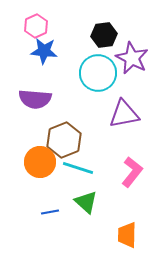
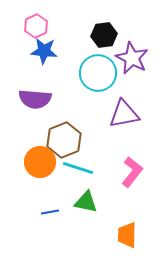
green triangle: rotated 30 degrees counterclockwise
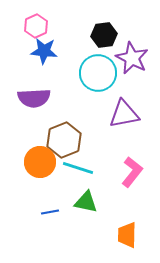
purple semicircle: moved 1 px left, 1 px up; rotated 8 degrees counterclockwise
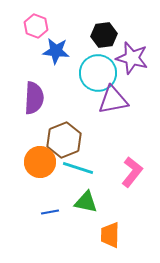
pink hexagon: rotated 15 degrees counterclockwise
blue star: moved 12 px right
purple star: rotated 12 degrees counterclockwise
purple semicircle: rotated 84 degrees counterclockwise
purple triangle: moved 11 px left, 14 px up
orange trapezoid: moved 17 px left
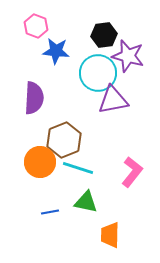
purple star: moved 4 px left, 2 px up
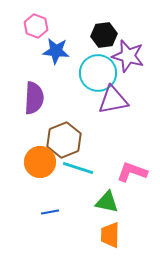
pink L-shape: rotated 108 degrees counterclockwise
green triangle: moved 21 px right
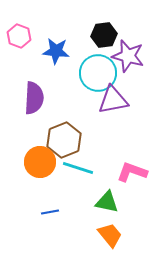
pink hexagon: moved 17 px left, 10 px down
orange trapezoid: rotated 140 degrees clockwise
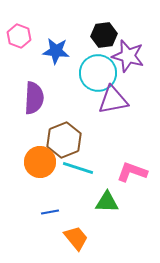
green triangle: rotated 10 degrees counterclockwise
orange trapezoid: moved 34 px left, 3 px down
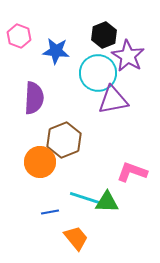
black hexagon: rotated 15 degrees counterclockwise
purple star: rotated 16 degrees clockwise
cyan line: moved 7 px right, 30 px down
